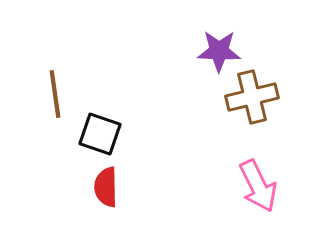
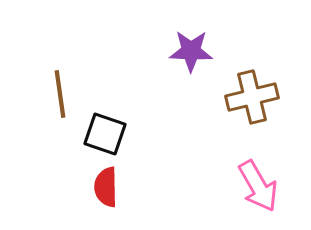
purple star: moved 28 px left
brown line: moved 5 px right
black square: moved 5 px right
pink arrow: rotated 4 degrees counterclockwise
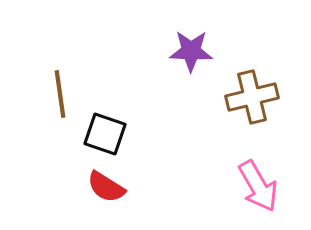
red semicircle: rotated 57 degrees counterclockwise
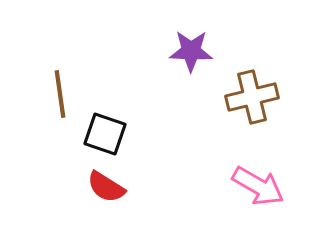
pink arrow: rotated 30 degrees counterclockwise
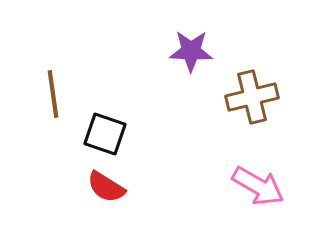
brown line: moved 7 px left
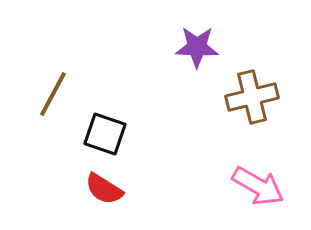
purple star: moved 6 px right, 4 px up
brown line: rotated 36 degrees clockwise
red semicircle: moved 2 px left, 2 px down
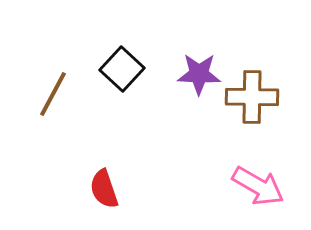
purple star: moved 2 px right, 27 px down
brown cross: rotated 15 degrees clockwise
black square: moved 17 px right, 65 px up; rotated 24 degrees clockwise
red semicircle: rotated 39 degrees clockwise
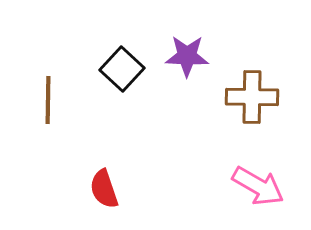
purple star: moved 12 px left, 18 px up
brown line: moved 5 px left, 6 px down; rotated 27 degrees counterclockwise
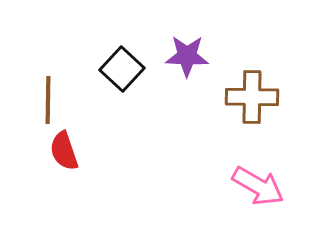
red semicircle: moved 40 px left, 38 px up
